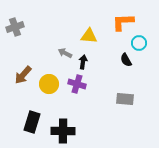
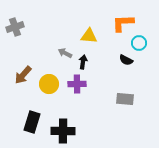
orange L-shape: moved 1 px down
black semicircle: rotated 32 degrees counterclockwise
purple cross: rotated 18 degrees counterclockwise
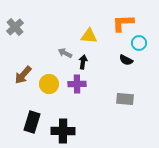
gray cross: rotated 24 degrees counterclockwise
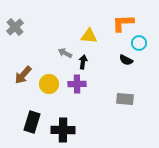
black cross: moved 1 px up
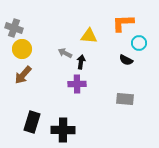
gray cross: moved 1 px left, 1 px down; rotated 30 degrees counterclockwise
black arrow: moved 2 px left
yellow circle: moved 27 px left, 35 px up
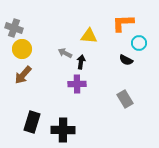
gray rectangle: rotated 54 degrees clockwise
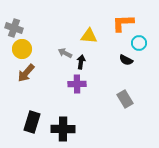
brown arrow: moved 3 px right, 2 px up
black cross: moved 1 px up
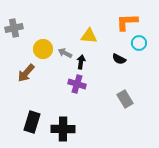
orange L-shape: moved 4 px right, 1 px up
gray cross: rotated 30 degrees counterclockwise
yellow circle: moved 21 px right
black semicircle: moved 7 px left, 1 px up
purple cross: rotated 18 degrees clockwise
